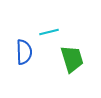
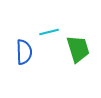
green trapezoid: moved 6 px right, 10 px up
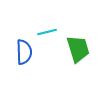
cyan line: moved 2 px left
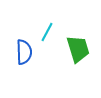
cyan line: rotated 48 degrees counterclockwise
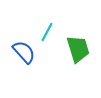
blue semicircle: rotated 40 degrees counterclockwise
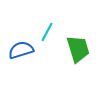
blue semicircle: moved 3 px left, 2 px up; rotated 65 degrees counterclockwise
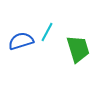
blue semicircle: moved 9 px up
